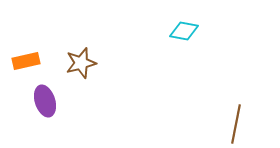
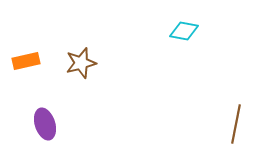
purple ellipse: moved 23 px down
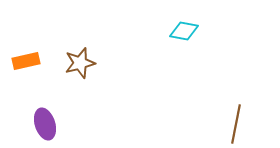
brown star: moved 1 px left
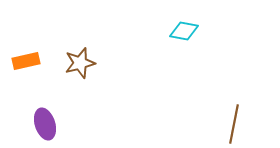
brown line: moved 2 px left
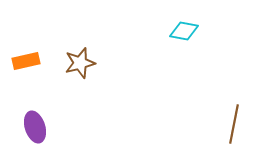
purple ellipse: moved 10 px left, 3 px down
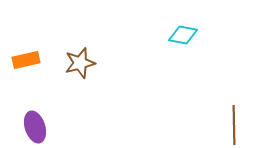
cyan diamond: moved 1 px left, 4 px down
orange rectangle: moved 1 px up
brown line: moved 1 px down; rotated 12 degrees counterclockwise
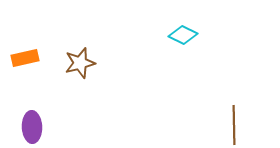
cyan diamond: rotated 16 degrees clockwise
orange rectangle: moved 1 px left, 2 px up
purple ellipse: moved 3 px left; rotated 16 degrees clockwise
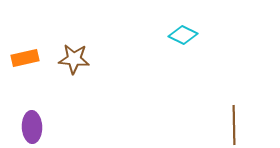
brown star: moved 6 px left, 4 px up; rotated 20 degrees clockwise
